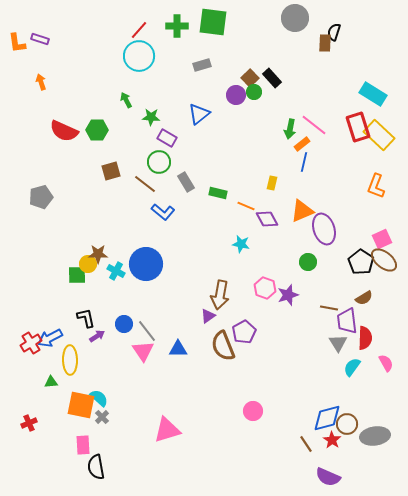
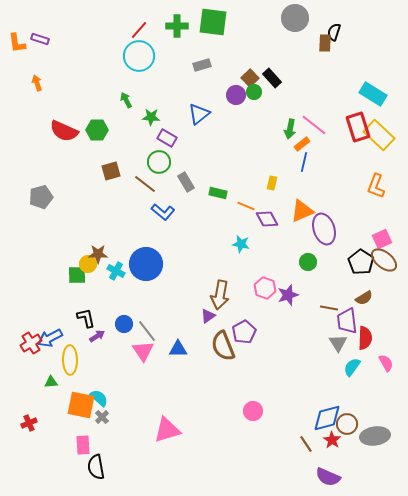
orange arrow at (41, 82): moved 4 px left, 1 px down
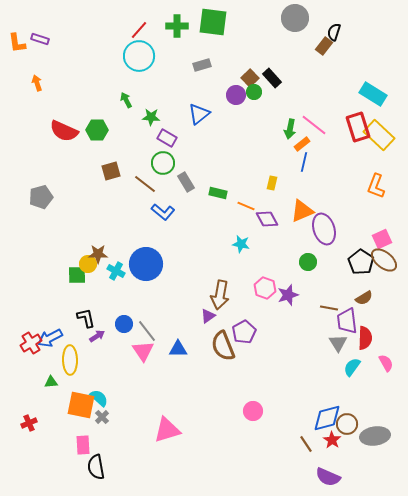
brown rectangle at (325, 43): moved 1 px left, 3 px down; rotated 36 degrees clockwise
green circle at (159, 162): moved 4 px right, 1 px down
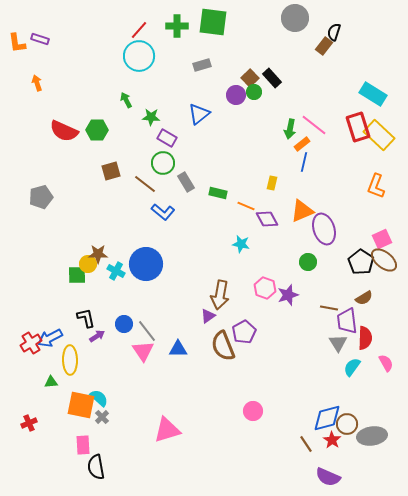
gray ellipse at (375, 436): moved 3 px left
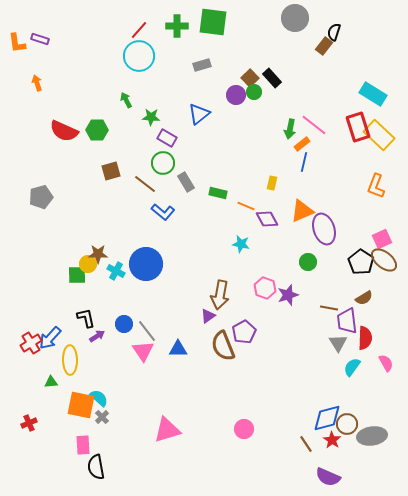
blue arrow at (50, 338): rotated 20 degrees counterclockwise
pink circle at (253, 411): moved 9 px left, 18 px down
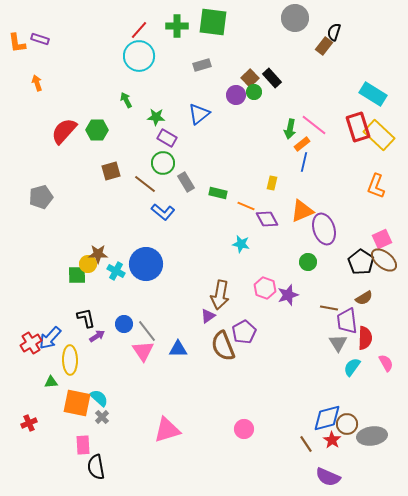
green star at (151, 117): moved 5 px right
red semicircle at (64, 131): rotated 108 degrees clockwise
orange square at (81, 405): moved 4 px left, 2 px up
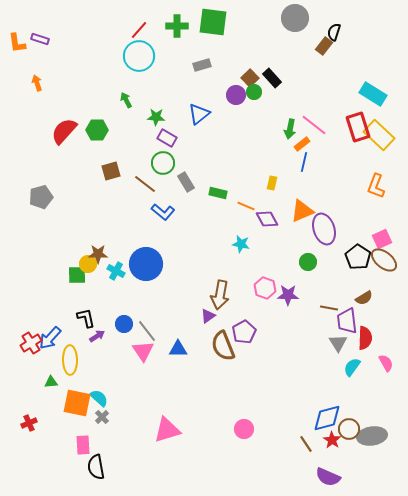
black pentagon at (361, 262): moved 3 px left, 5 px up
purple star at (288, 295): rotated 20 degrees clockwise
brown circle at (347, 424): moved 2 px right, 5 px down
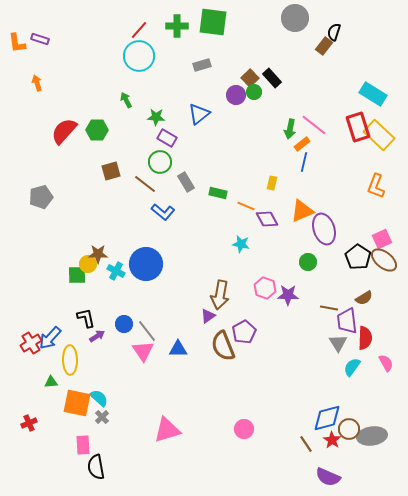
green circle at (163, 163): moved 3 px left, 1 px up
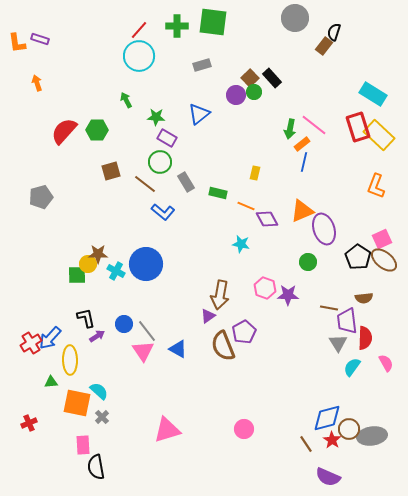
yellow rectangle at (272, 183): moved 17 px left, 10 px up
brown semicircle at (364, 298): rotated 24 degrees clockwise
blue triangle at (178, 349): rotated 30 degrees clockwise
cyan semicircle at (99, 398): moved 7 px up
